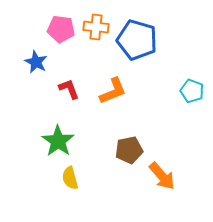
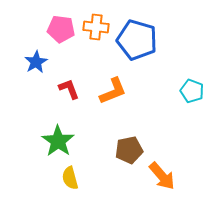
blue star: rotated 15 degrees clockwise
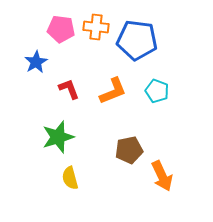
blue pentagon: rotated 9 degrees counterclockwise
cyan pentagon: moved 35 px left
green star: moved 4 px up; rotated 20 degrees clockwise
orange arrow: rotated 16 degrees clockwise
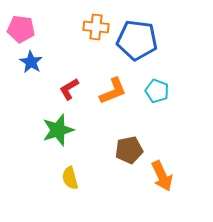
pink pentagon: moved 40 px left
blue star: moved 5 px left; rotated 10 degrees counterclockwise
red L-shape: rotated 100 degrees counterclockwise
green star: moved 7 px up
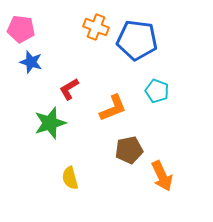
orange cross: rotated 15 degrees clockwise
blue star: rotated 15 degrees counterclockwise
orange L-shape: moved 17 px down
green star: moved 8 px left, 7 px up
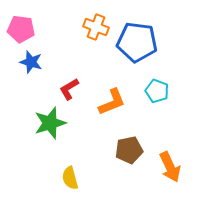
blue pentagon: moved 2 px down
orange L-shape: moved 1 px left, 6 px up
orange arrow: moved 8 px right, 9 px up
